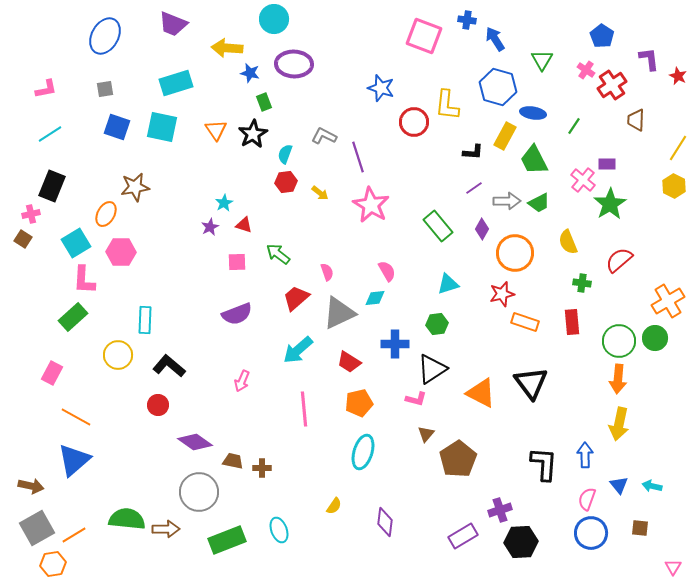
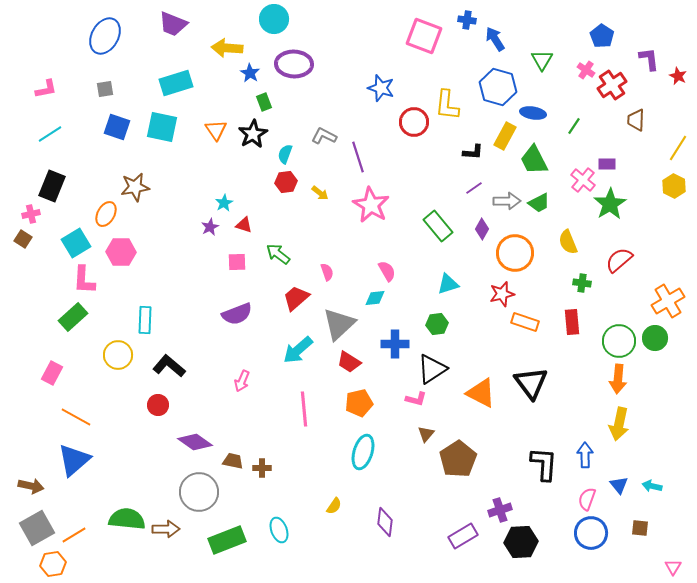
blue star at (250, 73): rotated 18 degrees clockwise
gray triangle at (339, 313): moved 11 px down; rotated 18 degrees counterclockwise
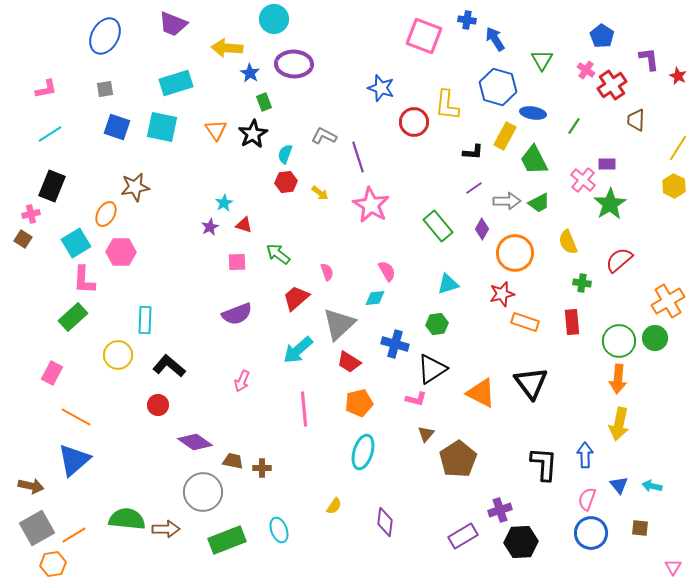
blue cross at (395, 344): rotated 16 degrees clockwise
gray circle at (199, 492): moved 4 px right
